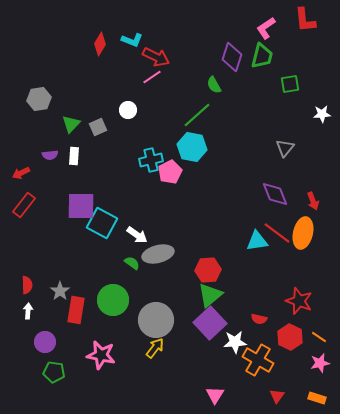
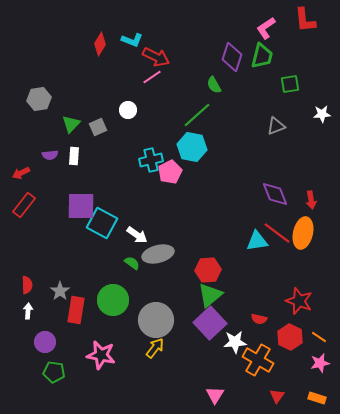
gray triangle at (285, 148): moved 9 px left, 22 px up; rotated 30 degrees clockwise
red arrow at (313, 201): moved 2 px left, 1 px up; rotated 12 degrees clockwise
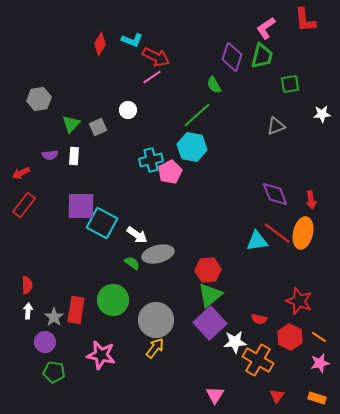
gray star at (60, 291): moved 6 px left, 26 px down
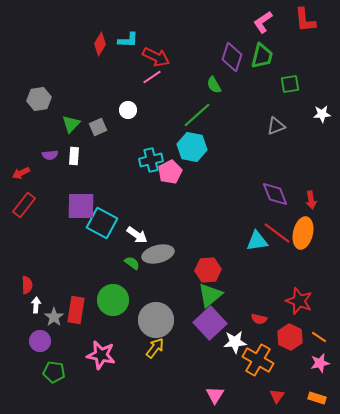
pink L-shape at (266, 28): moved 3 px left, 6 px up
cyan L-shape at (132, 40): moved 4 px left; rotated 20 degrees counterclockwise
white arrow at (28, 311): moved 8 px right, 6 px up
purple circle at (45, 342): moved 5 px left, 1 px up
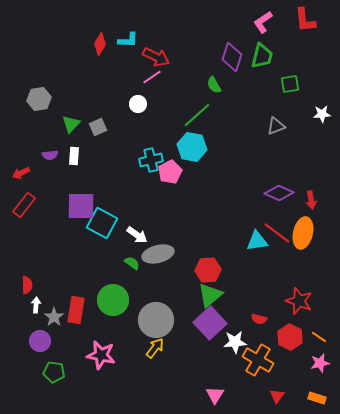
white circle at (128, 110): moved 10 px right, 6 px up
purple diamond at (275, 194): moved 4 px right, 1 px up; rotated 44 degrees counterclockwise
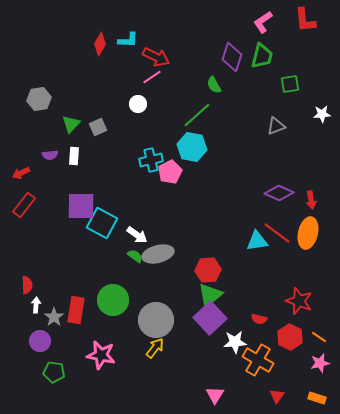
orange ellipse at (303, 233): moved 5 px right
green semicircle at (132, 263): moved 3 px right, 7 px up
purple square at (210, 323): moved 5 px up
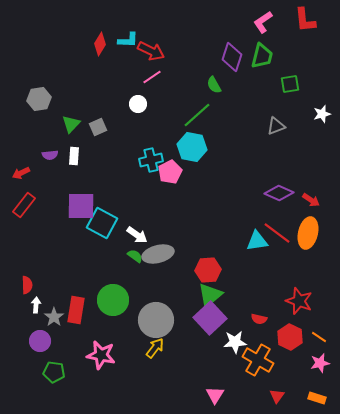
red arrow at (156, 57): moved 5 px left, 6 px up
white star at (322, 114): rotated 12 degrees counterclockwise
red arrow at (311, 200): rotated 48 degrees counterclockwise
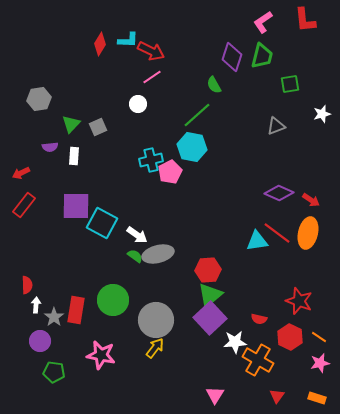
purple semicircle at (50, 155): moved 8 px up
purple square at (81, 206): moved 5 px left
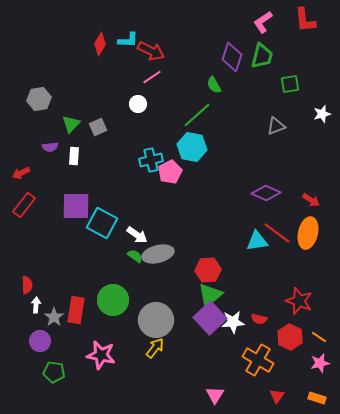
purple diamond at (279, 193): moved 13 px left
white star at (235, 342): moved 2 px left, 20 px up
